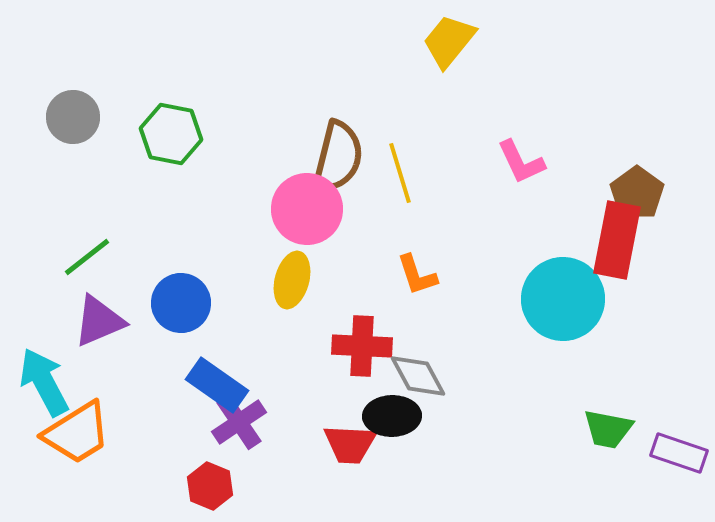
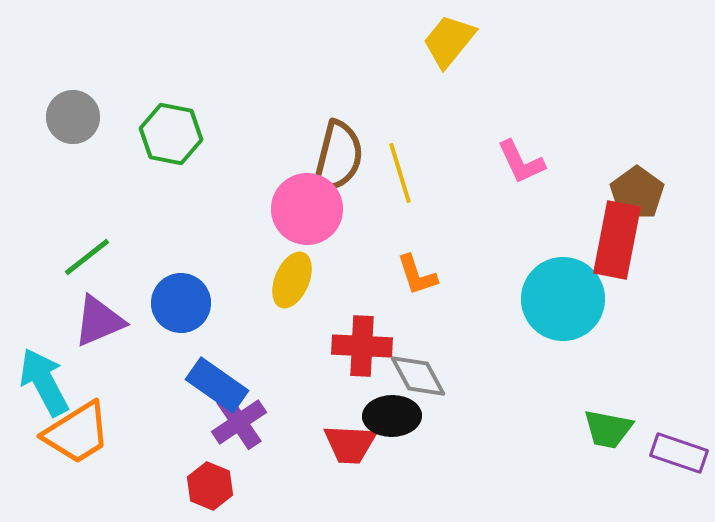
yellow ellipse: rotated 8 degrees clockwise
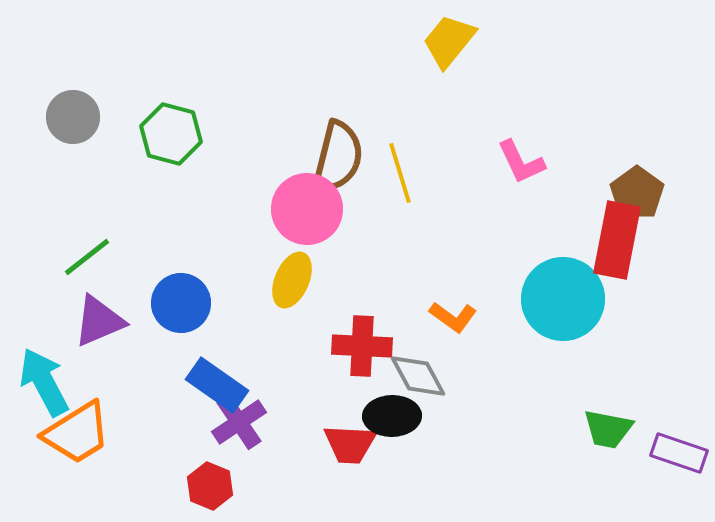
green hexagon: rotated 4 degrees clockwise
orange L-shape: moved 36 px right, 42 px down; rotated 36 degrees counterclockwise
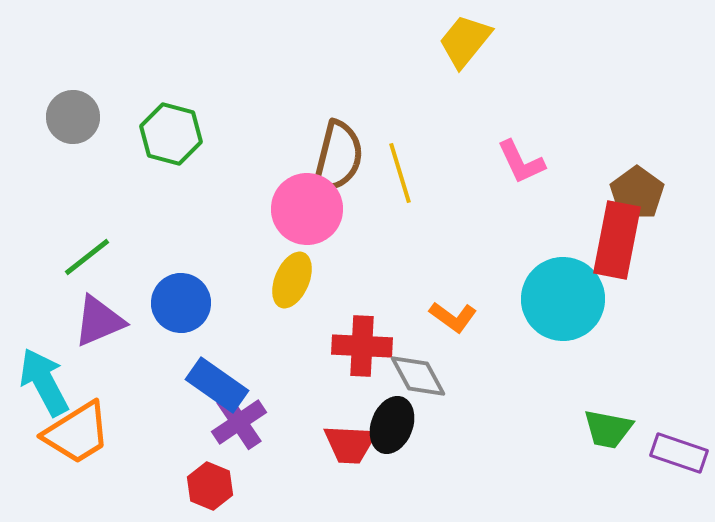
yellow trapezoid: moved 16 px right
black ellipse: moved 9 px down; rotated 68 degrees counterclockwise
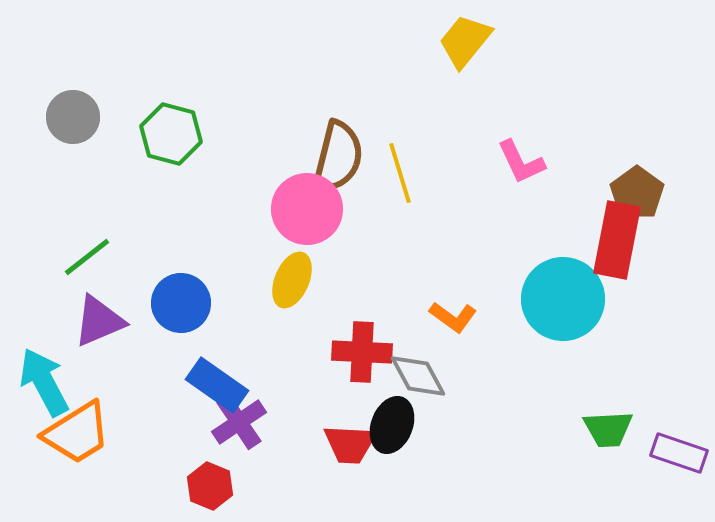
red cross: moved 6 px down
green trapezoid: rotated 14 degrees counterclockwise
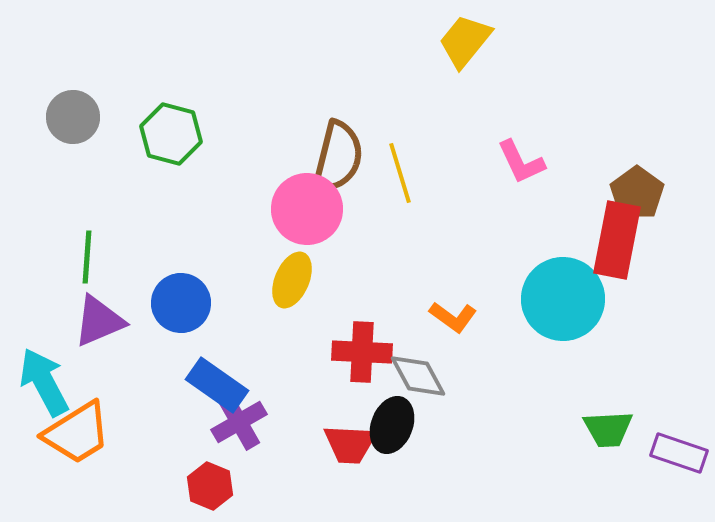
green line: rotated 48 degrees counterclockwise
purple cross: rotated 4 degrees clockwise
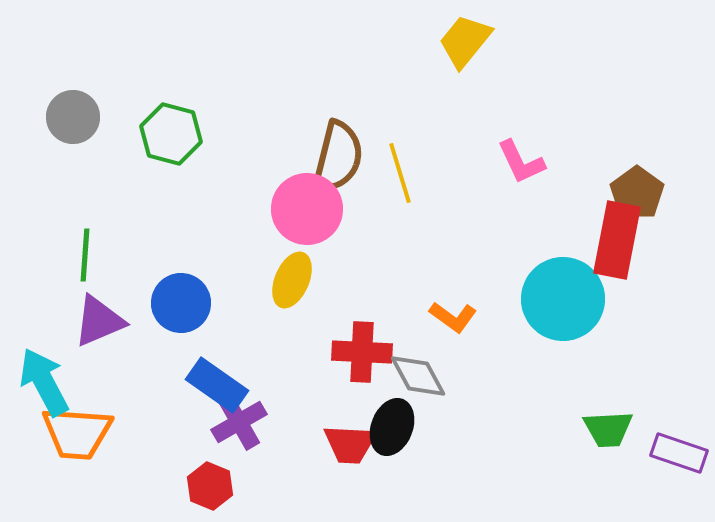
green line: moved 2 px left, 2 px up
black ellipse: moved 2 px down
orange trapezoid: rotated 36 degrees clockwise
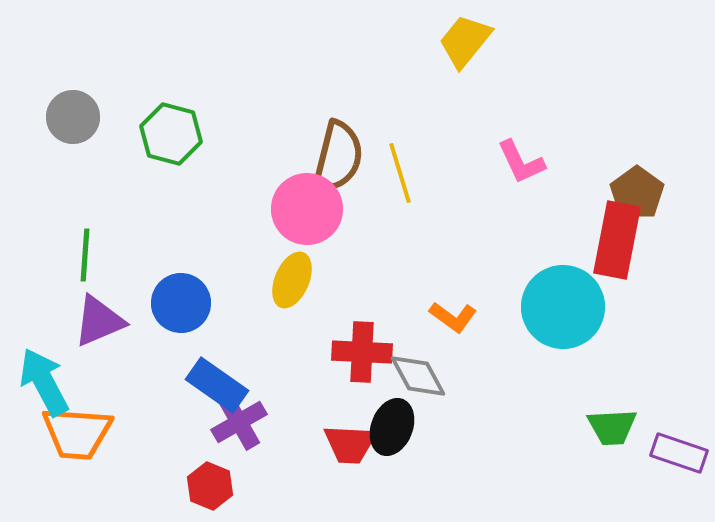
cyan circle: moved 8 px down
green trapezoid: moved 4 px right, 2 px up
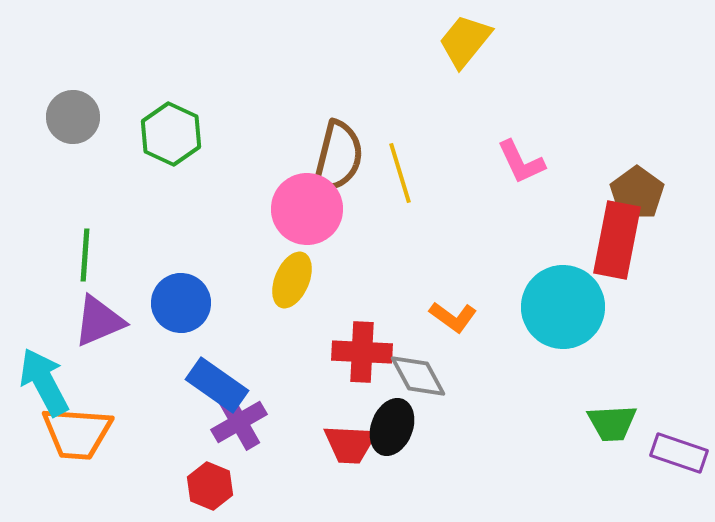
green hexagon: rotated 10 degrees clockwise
green trapezoid: moved 4 px up
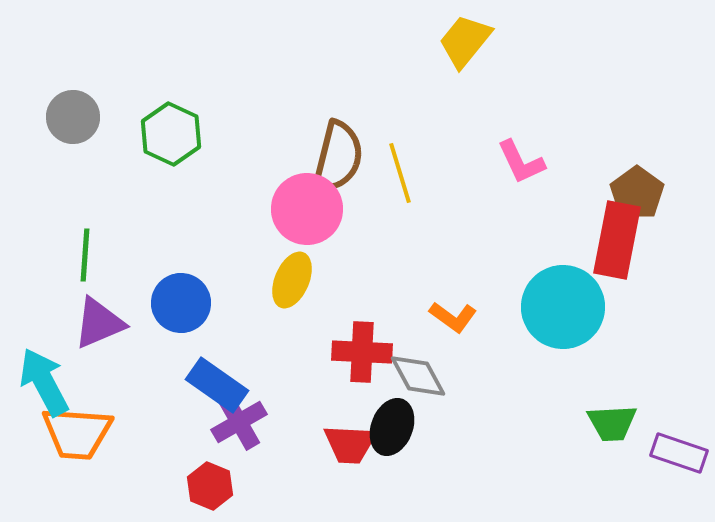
purple triangle: moved 2 px down
